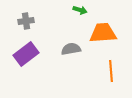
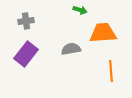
purple rectangle: rotated 15 degrees counterclockwise
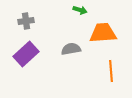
purple rectangle: rotated 10 degrees clockwise
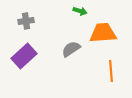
green arrow: moved 1 px down
gray semicircle: rotated 24 degrees counterclockwise
purple rectangle: moved 2 px left, 2 px down
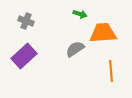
green arrow: moved 3 px down
gray cross: rotated 28 degrees clockwise
gray semicircle: moved 4 px right
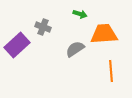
gray cross: moved 17 px right, 6 px down
orange trapezoid: moved 1 px right, 1 px down
purple rectangle: moved 7 px left, 11 px up
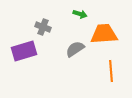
purple rectangle: moved 7 px right, 6 px down; rotated 25 degrees clockwise
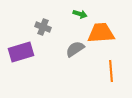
orange trapezoid: moved 3 px left, 1 px up
purple rectangle: moved 3 px left, 1 px down
